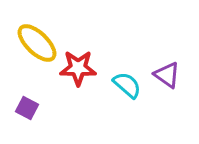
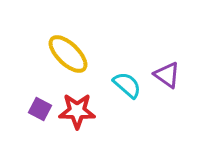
yellow ellipse: moved 31 px right, 11 px down
red star: moved 1 px left, 43 px down
purple square: moved 13 px right, 1 px down
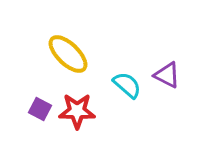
purple triangle: rotated 8 degrees counterclockwise
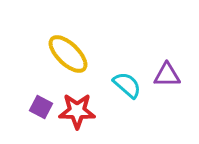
purple triangle: rotated 28 degrees counterclockwise
purple square: moved 1 px right, 2 px up
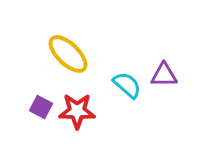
purple triangle: moved 3 px left
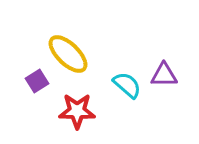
purple square: moved 4 px left, 26 px up; rotated 30 degrees clockwise
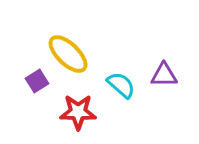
cyan semicircle: moved 6 px left
red star: moved 1 px right, 1 px down
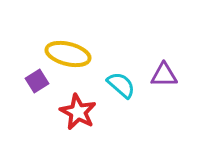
yellow ellipse: rotated 30 degrees counterclockwise
red star: rotated 27 degrees clockwise
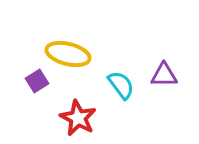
cyan semicircle: rotated 12 degrees clockwise
red star: moved 6 px down
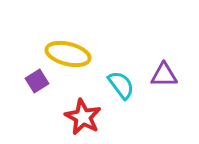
red star: moved 5 px right, 1 px up
